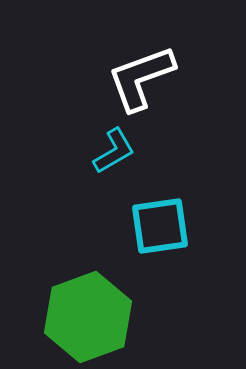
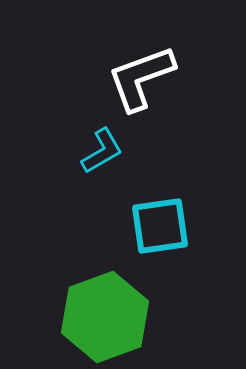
cyan L-shape: moved 12 px left
green hexagon: moved 17 px right
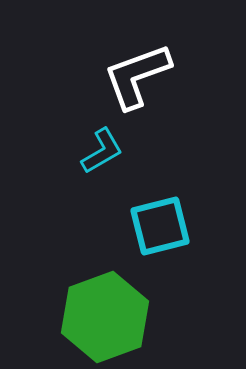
white L-shape: moved 4 px left, 2 px up
cyan square: rotated 6 degrees counterclockwise
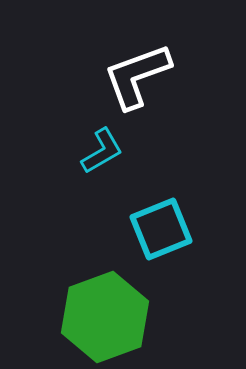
cyan square: moved 1 px right, 3 px down; rotated 8 degrees counterclockwise
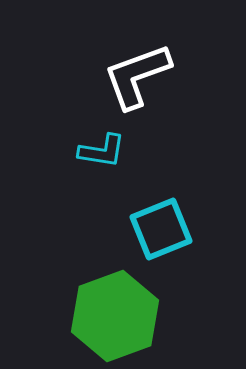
cyan L-shape: rotated 39 degrees clockwise
green hexagon: moved 10 px right, 1 px up
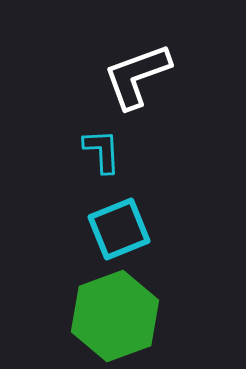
cyan L-shape: rotated 102 degrees counterclockwise
cyan square: moved 42 px left
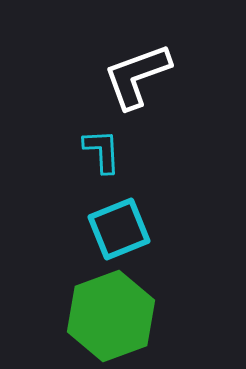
green hexagon: moved 4 px left
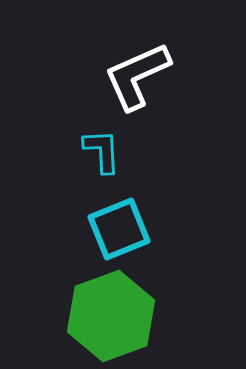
white L-shape: rotated 4 degrees counterclockwise
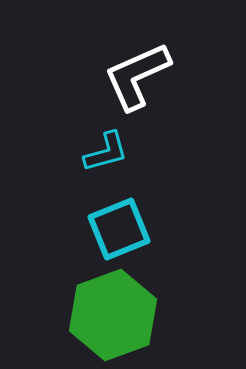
cyan L-shape: moved 4 px right, 1 px down; rotated 78 degrees clockwise
green hexagon: moved 2 px right, 1 px up
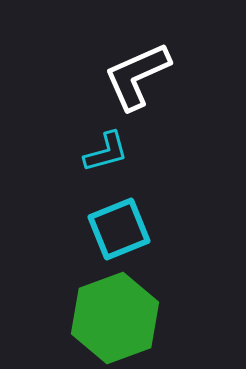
green hexagon: moved 2 px right, 3 px down
